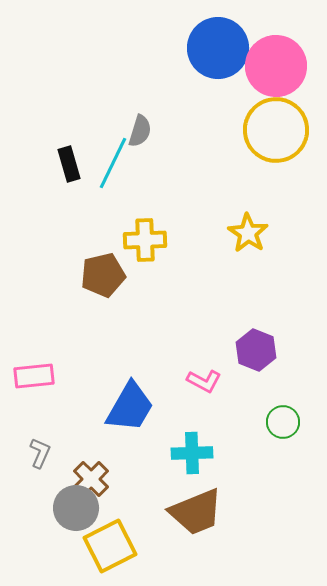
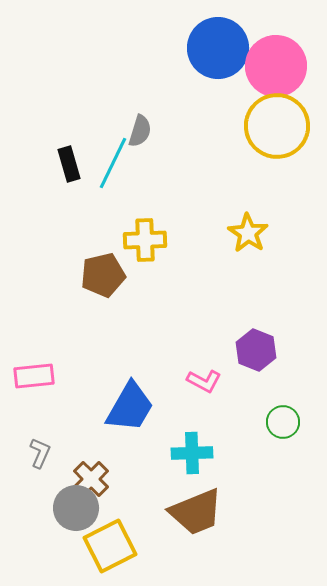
yellow circle: moved 1 px right, 4 px up
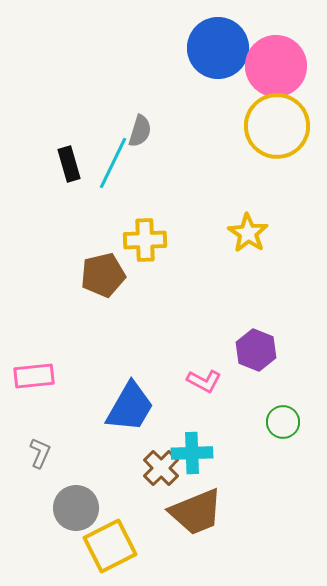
brown cross: moved 70 px right, 11 px up
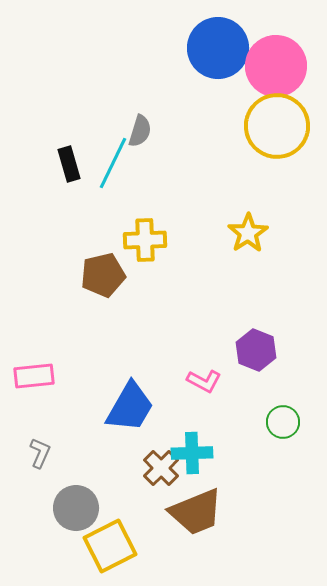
yellow star: rotated 6 degrees clockwise
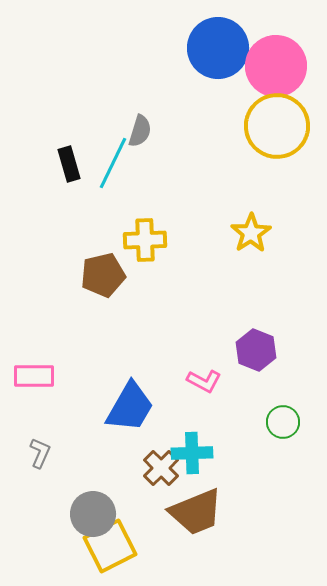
yellow star: moved 3 px right
pink rectangle: rotated 6 degrees clockwise
gray circle: moved 17 px right, 6 px down
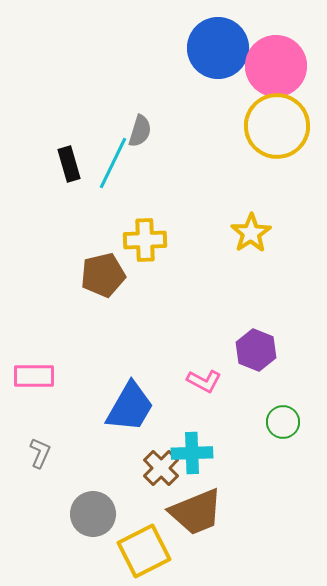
yellow square: moved 34 px right, 5 px down
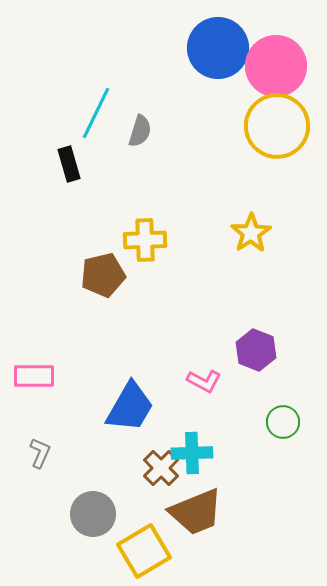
cyan line: moved 17 px left, 50 px up
yellow square: rotated 4 degrees counterclockwise
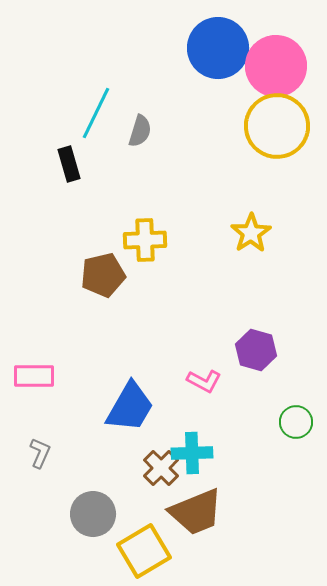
purple hexagon: rotated 6 degrees counterclockwise
green circle: moved 13 px right
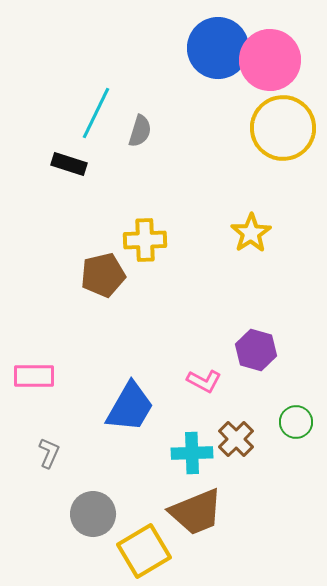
pink circle: moved 6 px left, 6 px up
yellow circle: moved 6 px right, 2 px down
black rectangle: rotated 56 degrees counterclockwise
gray L-shape: moved 9 px right
brown cross: moved 75 px right, 29 px up
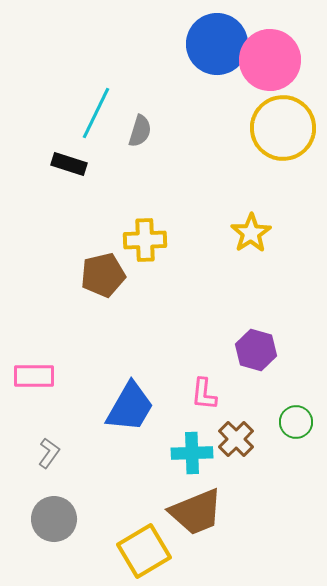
blue circle: moved 1 px left, 4 px up
pink L-shape: moved 13 px down; rotated 68 degrees clockwise
gray L-shape: rotated 12 degrees clockwise
gray circle: moved 39 px left, 5 px down
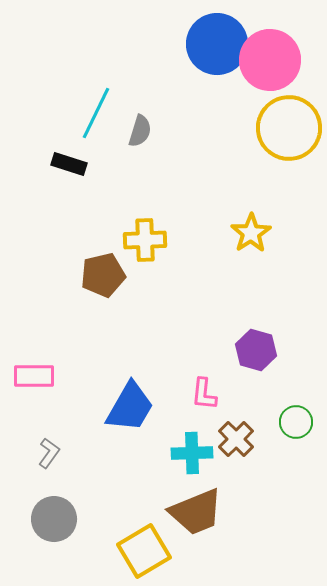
yellow circle: moved 6 px right
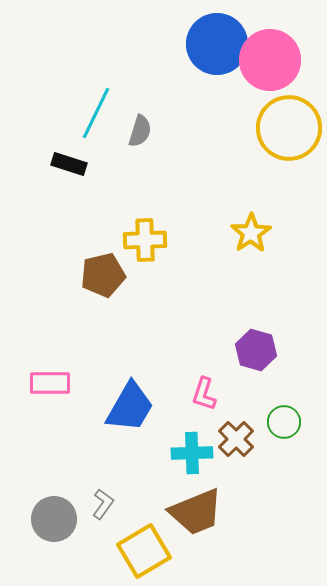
pink rectangle: moved 16 px right, 7 px down
pink L-shape: rotated 12 degrees clockwise
green circle: moved 12 px left
gray L-shape: moved 54 px right, 51 px down
